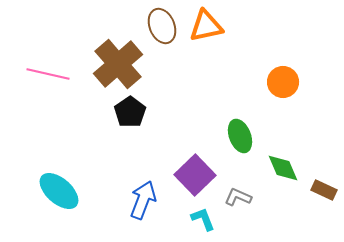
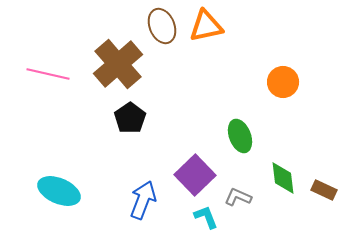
black pentagon: moved 6 px down
green diamond: moved 10 px down; rotated 16 degrees clockwise
cyan ellipse: rotated 18 degrees counterclockwise
cyan L-shape: moved 3 px right, 2 px up
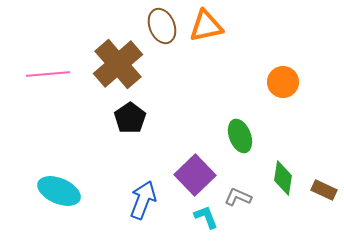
pink line: rotated 18 degrees counterclockwise
green diamond: rotated 16 degrees clockwise
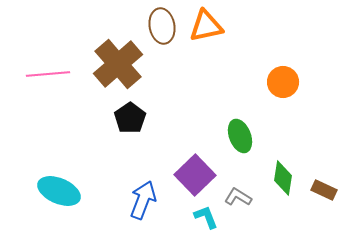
brown ellipse: rotated 12 degrees clockwise
gray L-shape: rotated 8 degrees clockwise
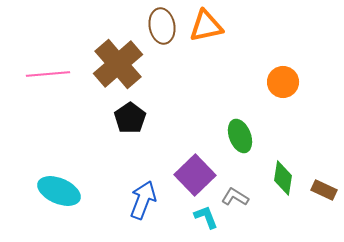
gray L-shape: moved 3 px left
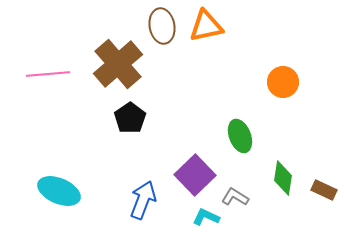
cyan L-shape: rotated 44 degrees counterclockwise
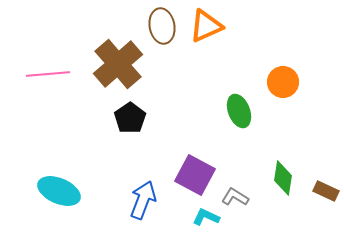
orange triangle: rotated 12 degrees counterclockwise
green ellipse: moved 1 px left, 25 px up
purple square: rotated 18 degrees counterclockwise
brown rectangle: moved 2 px right, 1 px down
